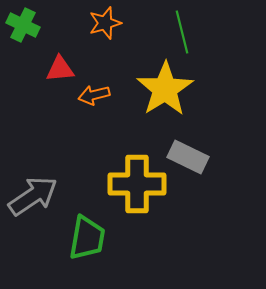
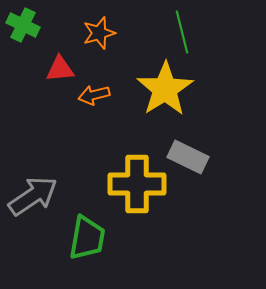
orange star: moved 6 px left, 10 px down
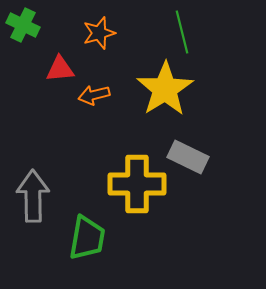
gray arrow: rotated 57 degrees counterclockwise
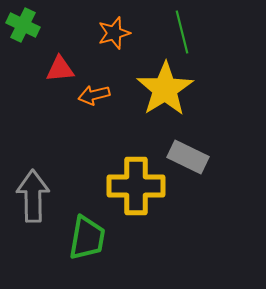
orange star: moved 15 px right
yellow cross: moved 1 px left, 2 px down
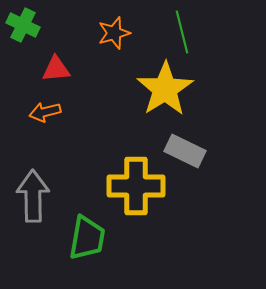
red triangle: moved 4 px left
orange arrow: moved 49 px left, 17 px down
gray rectangle: moved 3 px left, 6 px up
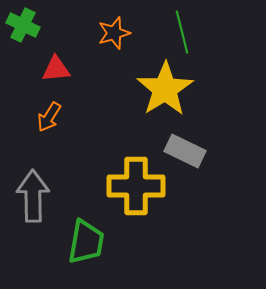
orange arrow: moved 4 px right, 5 px down; rotated 44 degrees counterclockwise
green trapezoid: moved 1 px left, 4 px down
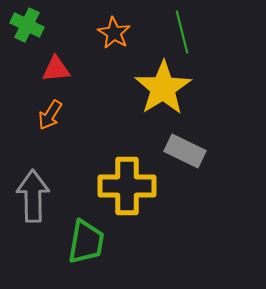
green cross: moved 4 px right
orange star: rotated 24 degrees counterclockwise
yellow star: moved 2 px left, 1 px up
orange arrow: moved 1 px right, 2 px up
yellow cross: moved 9 px left
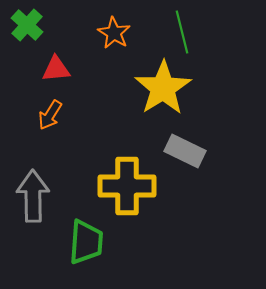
green cross: rotated 16 degrees clockwise
green trapezoid: rotated 6 degrees counterclockwise
